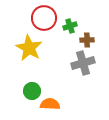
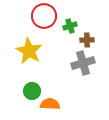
red circle: moved 2 px up
yellow star: moved 3 px down
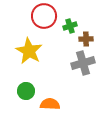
brown cross: moved 1 px left, 1 px up
green circle: moved 6 px left
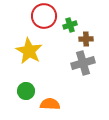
green cross: moved 1 px up
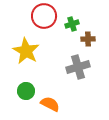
green cross: moved 2 px right, 1 px up
brown cross: moved 2 px right
yellow star: moved 3 px left
gray cross: moved 5 px left, 4 px down
orange semicircle: rotated 24 degrees clockwise
